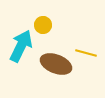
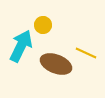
yellow line: rotated 10 degrees clockwise
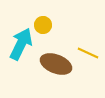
cyan arrow: moved 2 px up
yellow line: moved 2 px right
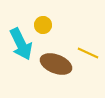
cyan arrow: rotated 128 degrees clockwise
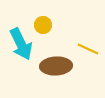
yellow line: moved 4 px up
brown ellipse: moved 2 px down; rotated 24 degrees counterclockwise
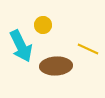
cyan arrow: moved 2 px down
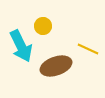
yellow circle: moved 1 px down
brown ellipse: rotated 16 degrees counterclockwise
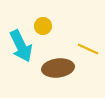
brown ellipse: moved 2 px right, 2 px down; rotated 12 degrees clockwise
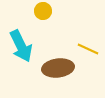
yellow circle: moved 15 px up
